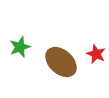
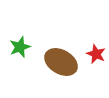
brown ellipse: rotated 12 degrees counterclockwise
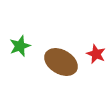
green star: moved 1 px up
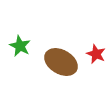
green star: rotated 25 degrees counterclockwise
